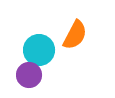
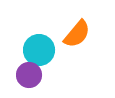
orange semicircle: moved 2 px right, 1 px up; rotated 12 degrees clockwise
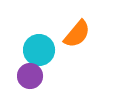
purple circle: moved 1 px right, 1 px down
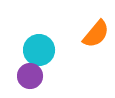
orange semicircle: moved 19 px right
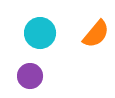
cyan circle: moved 1 px right, 17 px up
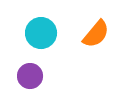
cyan circle: moved 1 px right
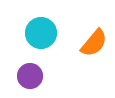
orange semicircle: moved 2 px left, 9 px down
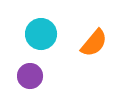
cyan circle: moved 1 px down
